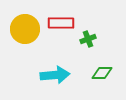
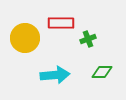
yellow circle: moved 9 px down
green diamond: moved 1 px up
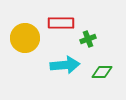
cyan arrow: moved 10 px right, 10 px up
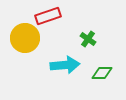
red rectangle: moved 13 px left, 7 px up; rotated 20 degrees counterclockwise
green cross: rotated 35 degrees counterclockwise
green diamond: moved 1 px down
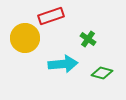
red rectangle: moved 3 px right
cyan arrow: moved 2 px left, 1 px up
green diamond: rotated 15 degrees clockwise
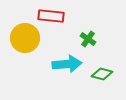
red rectangle: rotated 25 degrees clockwise
cyan arrow: moved 4 px right
green diamond: moved 1 px down
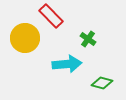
red rectangle: rotated 40 degrees clockwise
green diamond: moved 9 px down
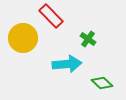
yellow circle: moved 2 px left
green diamond: rotated 30 degrees clockwise
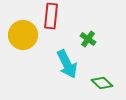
red rectangle: rotated 50 degrees clockwise
yellow circle: moved 3 px up
cyan arrow: rotated 68 degrees clockwise
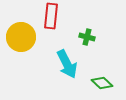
yellow circle: moved 2 px left, 2 px down
green cross: moved 1 px left, 2 px up; rotated 21 degrees counterclockwise
